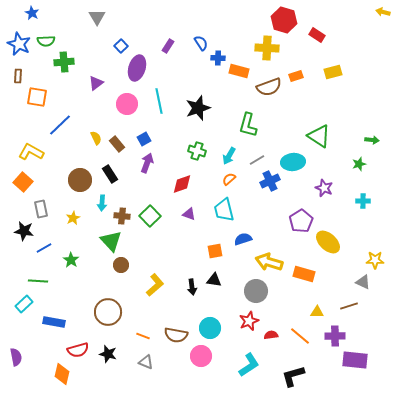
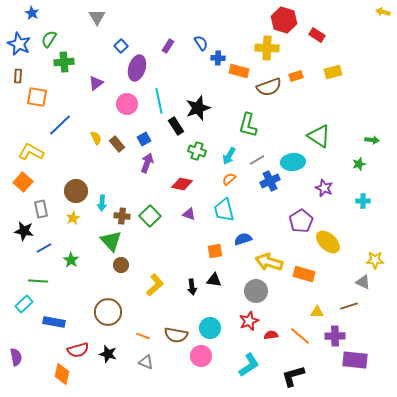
green semicircle at (46, 41): moved 3 px right, 2 px up; rotated 126 degrees clockwise
black rectangle at (110, 174): moved 66 px right, 48 px up
brown circle at (80, 180): moved 4 px left, 11 px down
red diamond at (182, 184): rotated 30 degrees clockwise
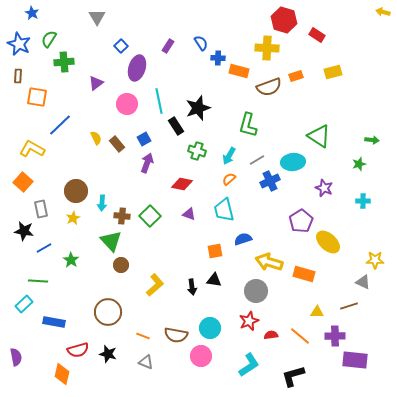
yellow L-shape at (31, 152): moved 1 px right, 3 px up
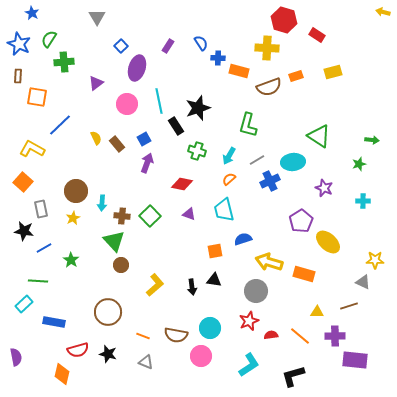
green triangle at (111, 241): moved 3 px right
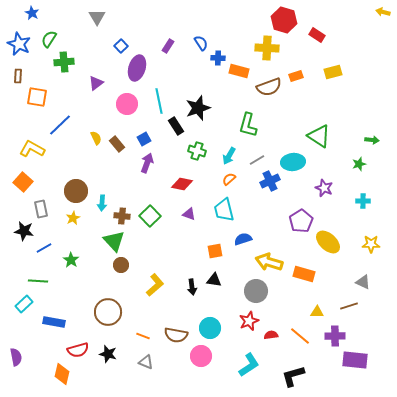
yellow star at (375, 260): moved 4 px left, 16 px up
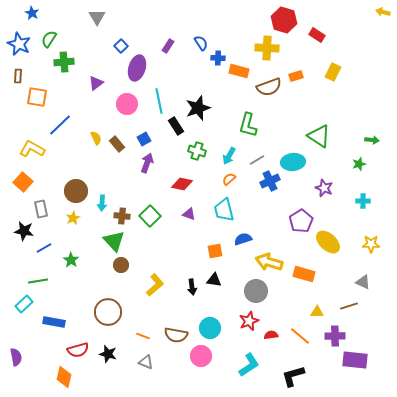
yellow rectangle at (333, 72): rotated 48 degrees counterclockwise
green line at (38, 281): rotated 12 degrees counterclockwise
orange diamond at (62, 374): moved 2 px right, 3 px down
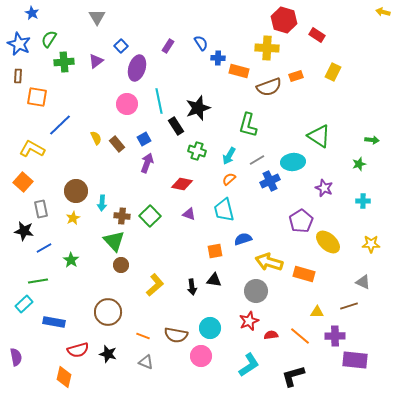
purple triangle at (96, 83): moved 22 px up
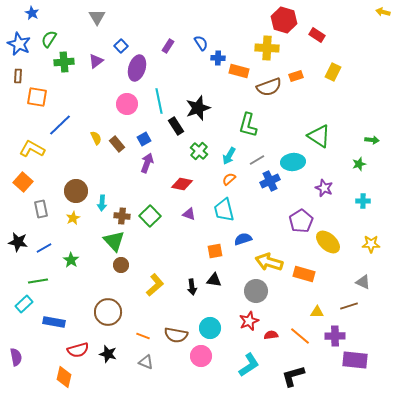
green cross at (197, 151): moved 2 px right; rotated 24 degrees clockwise
black star at (24, 231): moved 6 px left, 11 px down
